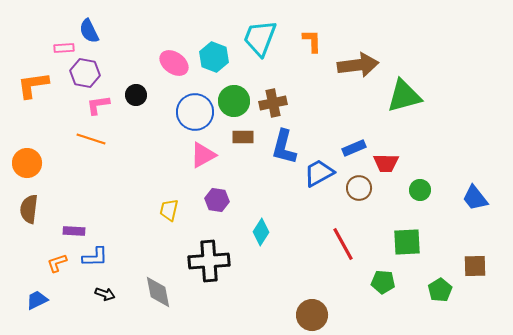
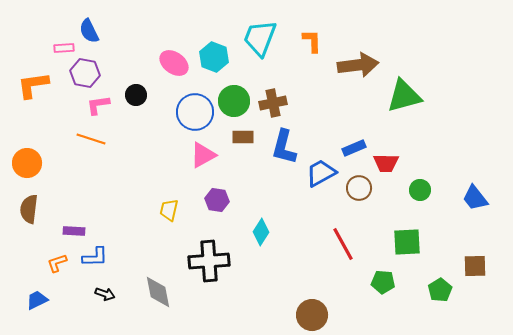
blue trapezoid at (319, 173): moved 2 px right
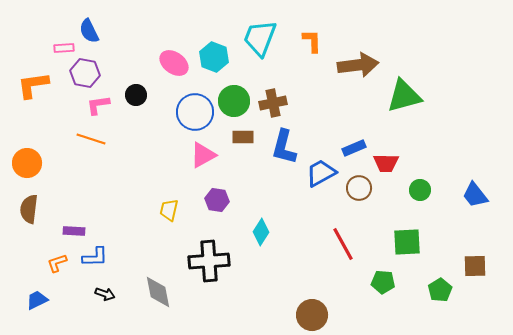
blue trapezoid at (475, 198): moved 3 px up
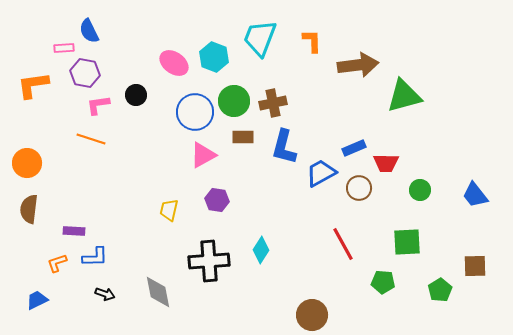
cyan diamond at (261, 232): moved 18 px down
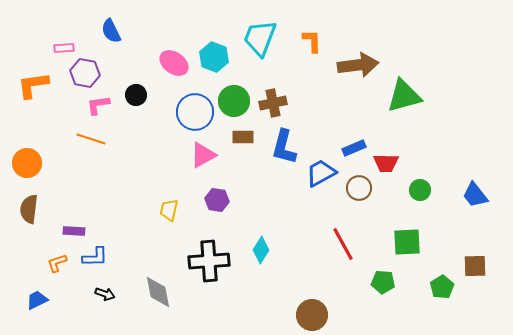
blue semicircle at (89, 31): moved 22 px right
green pentagon at (440, 290): moved 2 px right, 3 px up
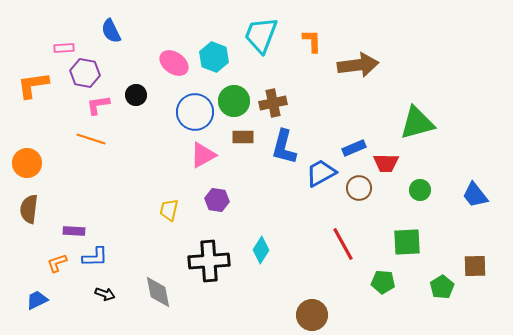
cyan trapezoid at (260, 38): moved 1 px right, 3 px up
green triangle at (404, 96): moved 13 px right, 27 px down
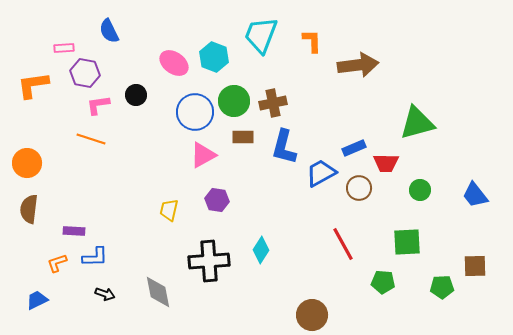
blue semicircle at (111, 31): moved 2 px left
green pentagon at (442, 287): rotated 30 degrees clockwise
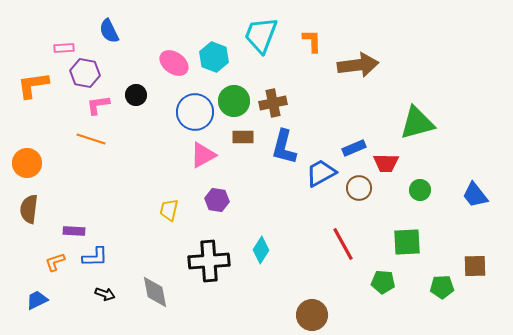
orange L-shape at (57, 263): moved 2 px left, 1 px up
gray diamond at (158, 292): moved 3 px left
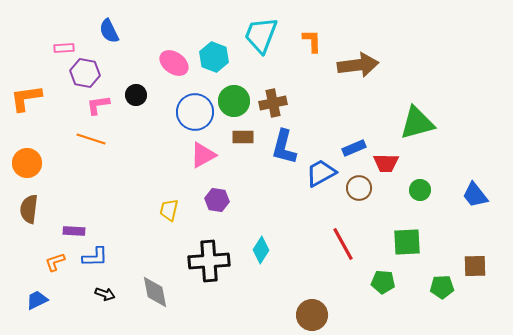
orange L-shape at (33, 85): moved 7 px left, 13 px down
